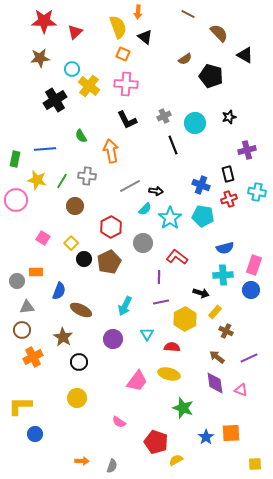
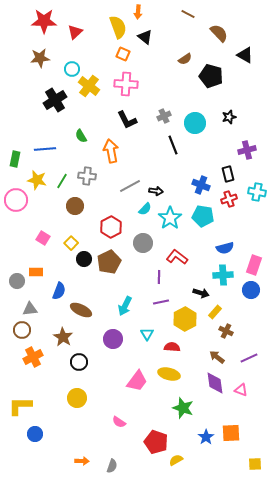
gray triangle at (27, 307): moved 3 px right, 2 px down
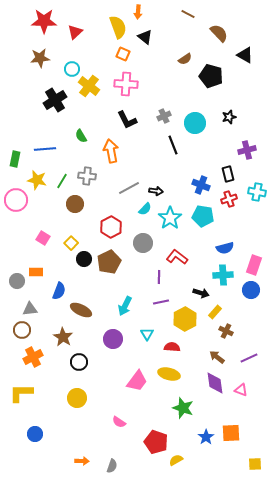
gray line at (130, 186): moved 1 px left, 2 px down
brown circle at (75, 206): moved 2 px up
yellow L-shape at (20, 406): moved 1 px right, 13 px up
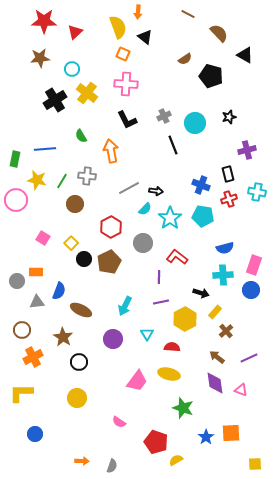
yellow cross at (89, 86): moved 2 px left, 7 px down
gray triangle at (30, 309): moved 7 px right, 7 px up
brown cross at (226, 331): rotated 24 degrees clockwise
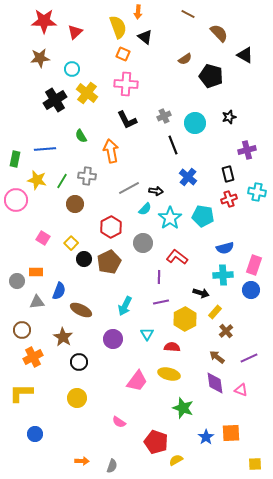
blue cross at (201, 185): moved 13 px left, 8 px up; rotated 18 degrees clockwise
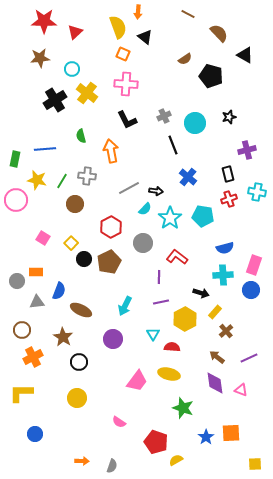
green semicircle at (81, 136): rotated 16 degrees clockwise
cyan triangle at (147, 334): moved 6 px right
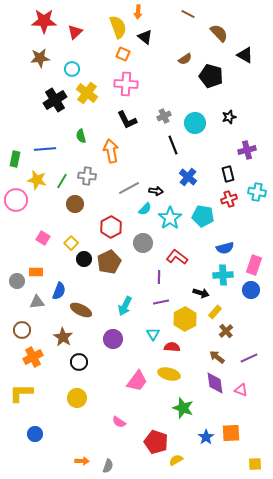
gray semicircle at (112, 466): moved 4 px left
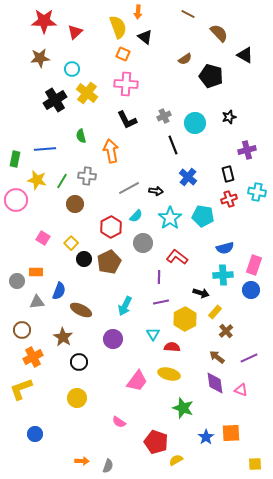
cyan semicircle at (145, 209): moved 9 px left, 7 px down
yellow L-shape at (21, 393): moved 4 px up; rotated 20 degrees counterclockwise
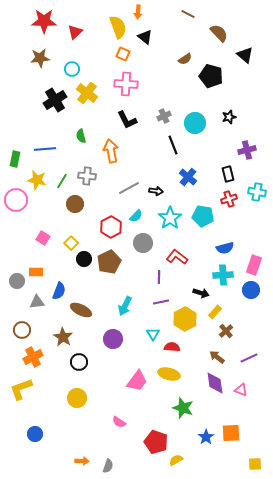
black triangle at (245, 55): rotated 12 degrees clockwise
